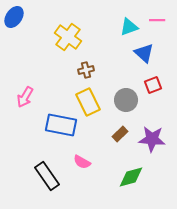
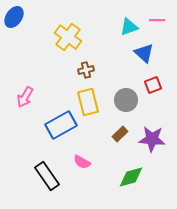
yellow rectangle: rotated 12 degrees clockwise
blue rectangle: rotated 40 degrees counterclockwise
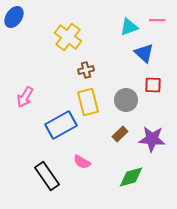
red square: rotated 24 degrees clockwise
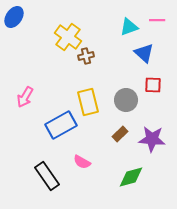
brown cross: moved 14 px up
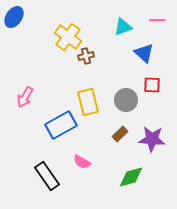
cyan triangle: moved 6 px left
red square: moved 1 px left
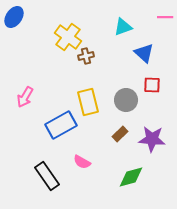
pink line: moved 8 px right, 3 px up
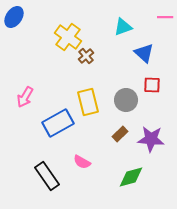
brown cross: rotated 28 degrees counterclockwise
blue rectangle: moved 3 px left, 2 px up
purple star: moved 1 px left
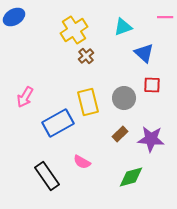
blue ellipse: rotated 25 degrees clockwise
yellow cross: moved 6 px right, 7 px up; rotated 20 degrees clockwise
gray circle: moved 2 px left, 2 px up
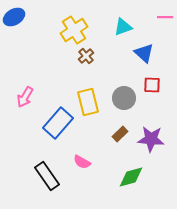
blue rectangle: rotated 20 degrees counterclockwise
